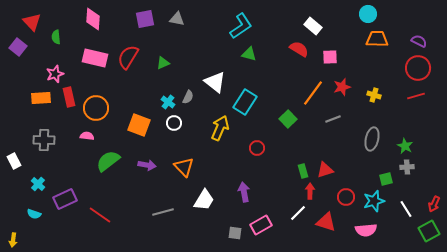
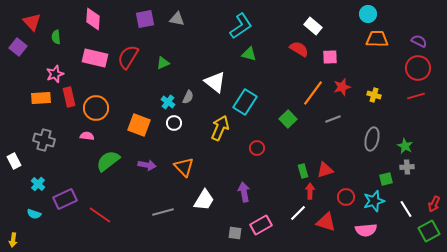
gray cross at (44, 140): rotated 15 degrees clockwise
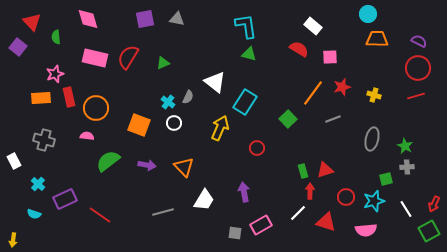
pink diamond at (93, 19): moved 5 px left; rotated 20 degrees counterclockwise
cyan L-shape at (241, 26): moved 5 px right; rotated 64 degrees counterclockwise
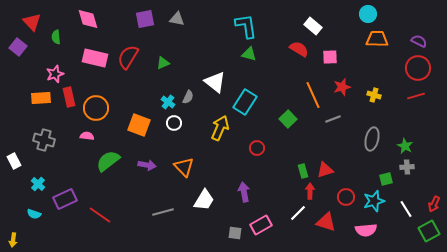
orange line at (313, 93): moved 2 px down; rotated 60 degrees counterclockwise
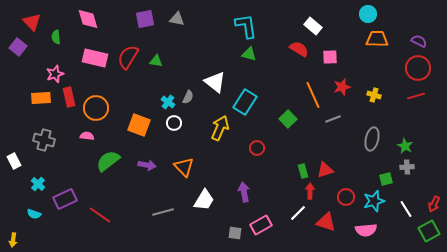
green triangle at (163, 63): moved 7 px left, 2 px up; rotated 32 degrees clockwise
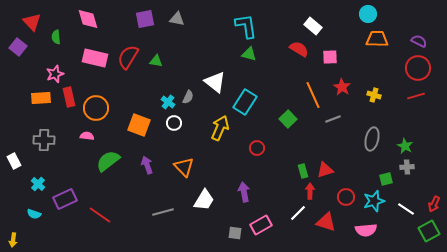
red star at (342, 87): rotated 24 degrees counterclockwise
gray cross at (44, 140): rotated 15 degrees counterclockwise
purple arrow at (147, 165): rotated 120 degrees counterclockwise
white line at (406, 209): rotated 24 degrees counterclockwise
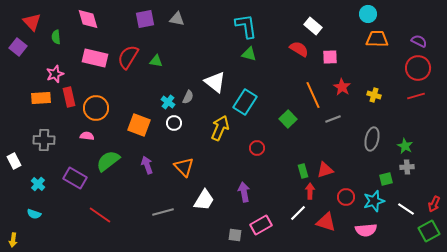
purple rectangle at (65, 199): moved 10 px right, 21 px up; rotated 55 degrees clockwise
gray square at (235, 233): moved 2 px down
